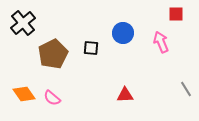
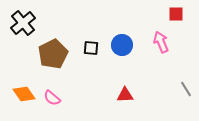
blue circle: moved 1 px left, 12 px down
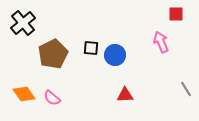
blue circle: moved 7 px left, 10 px down
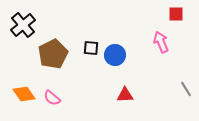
black cross: moved 2 px down
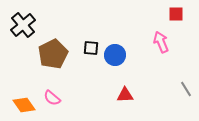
orange diamond: moved 11 px down
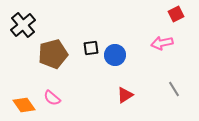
red square: rotated 28 degrees counterclockwise
pink arrow: moved 1 px right, 1 px down; rotated 80 degrees counterclockwise
black square: rotated 14 degrees counterclockwise
brown pentagon: rotated 12 degrees clockwise
gray line: moved 12 px left
red triangle: rotated 30 degrees counterclockwise
